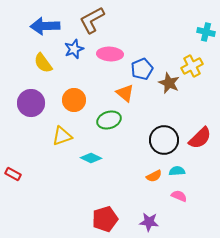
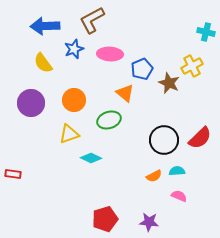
yellow triangle: moved 7 px right, 2 px up
red rectangle: rotated 21 degrees counterclockwise
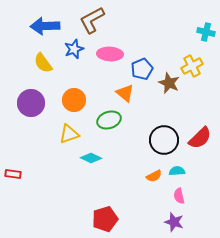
pink semicircle: rotated 126 degrees counterclockwise
purple star: moved 25 px right; rotated 12 degrees clockwise
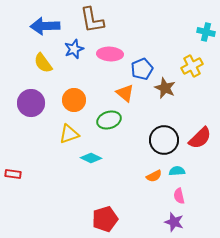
brown L-shape: rotated 72 degrees counterclockwise
brown star: moved 4 px left, 5 px down
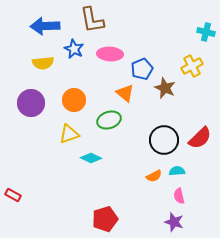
blue star: rotated 24 degrees counterclockwise
yellow semicircle: rotated 60 degrees counterclockwise
red rectangle: moved 21 px down; rotated 21 degrees clockwise
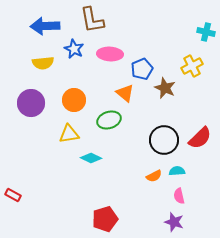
yellow triangle: rotated 10 degrees clockwise
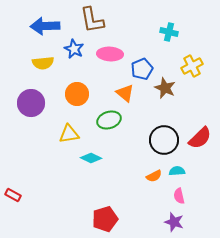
cyan cross: moved 37 px left
orange circle: moved 3 px right, 6 px up
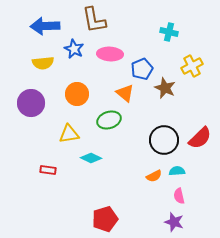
brown L-shape: moved 2 px right
red rectangle: moved 35 px right, 25 px up; rotated 21 degrees counterclockwise
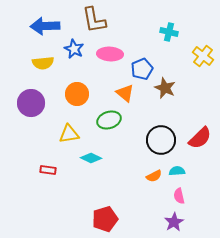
yellow cross: moved 11 px right, 10 px up; rotated 25 degrees counterclockwise
black circle: moved 3 px left
purple star: rotated 24 degrees clockwise
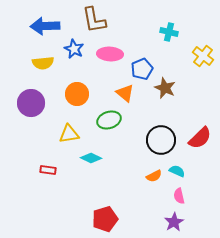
cyan semicircle: rotated 28 degrees clockwise
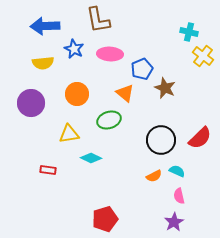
brown L-shape: moved 4 px right
cyan cross: moved 20 px right
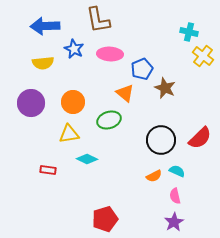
orange circle: moved 4 px left, 8 px down
cyan diamond: moved 4 px left, 1 px down
pink semicircle: moved 4 px left
